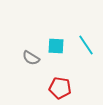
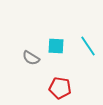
cyan line: moved 2 px right, 1 px down
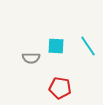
gray semicircle: rotated 30 degrees counterclockwise
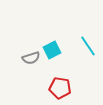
cyan square: moved 4 px left, 4 px down; rotated 30 degrees counterclockwise
gray semicircle: rotated 18 degrees counterclockwise
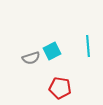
cyan line: rotated 30 degrees clockwise
cyan square: moved 1 px down
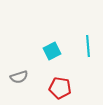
gray semicircle: moved 12 px left, 19 px down
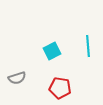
gray semicircle: moved 2 px left, 1 px down
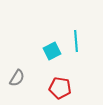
cyan line: moved 12 px left, 5 px up
gray semicircle: rotated 42 degrees counterclockwise
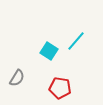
cyan line: rotated 45 degrees clockwise
cyan square: moved 3 px left; rotated 30 degrees counterclockwise
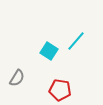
red pentagon: moved 2 px down
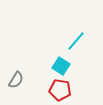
cyan square: moved 12 px right, 15 px down
gray semicircle: moved 1 px left, 2 px down
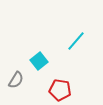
cyan square: moved 22 px left, 5 px up; rotated 18 degrees clockwise
